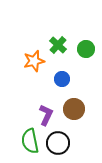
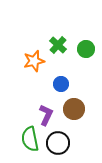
blue circle: moved 1 px left, 5 px down
green semicircle: moved 2 px up
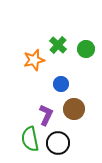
orange star: moved 1 px up
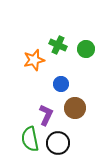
green cross: rotated 18 degrees counterclockwise
brown circle: moved 1 px right, 1 px up
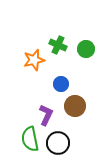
brown circle: moved 2 px up
